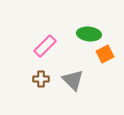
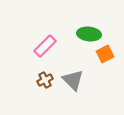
brown cross: moved 4 px right, 1 px down; rotated 28 degrees counterclockwise
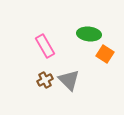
pink rectangle: rotated 75 degrees counterclockwise
orange square: rotated 30 degrees counterclockwise
gray triangle: moved 4 px left
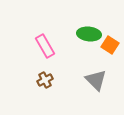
orange square: moved 5 px right, 9 px up
gray triangle: moved 27 px right
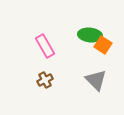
green ellipse: moved 1 px right, 1 px down
orange square: moved 7 px left
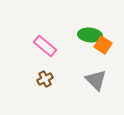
pink rectangle: rotated 20 degrees counterclockwise
brown cross: moved 1 px up
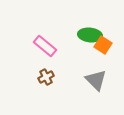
brown cross: moved 1 px right, 2 px up
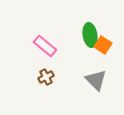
green ellipse: rotated 75 degrees clockwise
